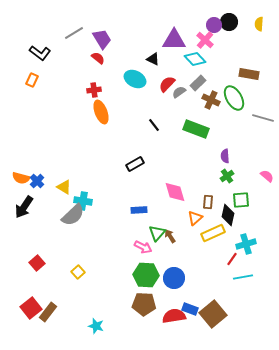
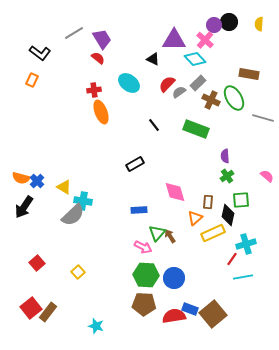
cyan ellipse at (135, 79): moved 6 px left, 4 px down; rotated 10 degrees clockwise
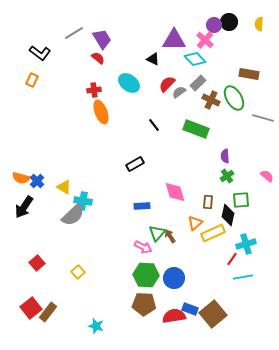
blue rectangle at (139, 210): moved 3 px right, 4 px up
orange triangle at (195, 218): moved 5 px down
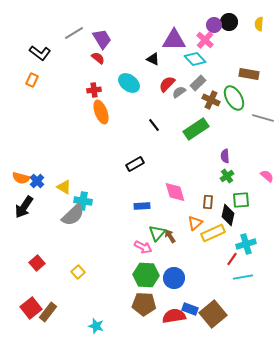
green rectangle at (196, 129): rotated 55 degrees counterclockwise
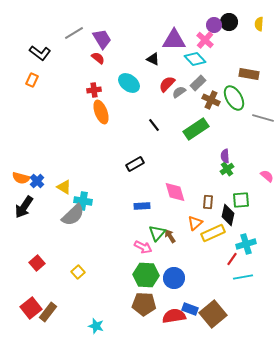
green cross at (227, 176): moved 7 px up
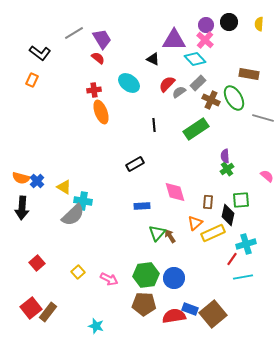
purple circle at (214, 25): moved 8 px left
black line at (154, 125): rotated 32 degrees clockwise
black arrow at (24, 207): moved 2 px left, 1 px down; rotated 30 degrees counterclockwise
pink arrow at (143, 247): moved 34 px left, 32 px down
green hexagon at (146, 275): rotated 10 degrees counterclockwise
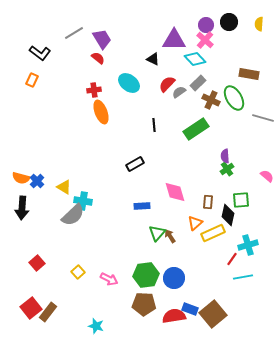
cyan cross at (246, 244): moved 2 px right, 1 px down
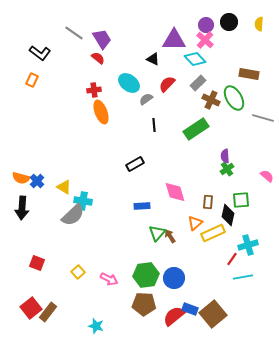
gray line at (74, 33): rotated 66 degrees clockwise
gray semicircle at (179, 92): moved 33 px left, 7 px down
red square at (37, 263): rotated 28 degrees counterclockwise
red semicircle at (174, 316): rotated 30 degrees counterclockwise
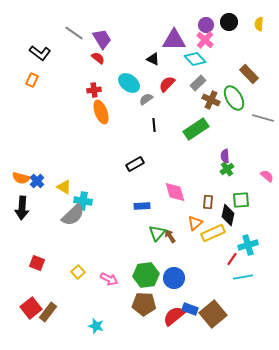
brown rectangle at (249, 74): rotated 36 degrees clockwise
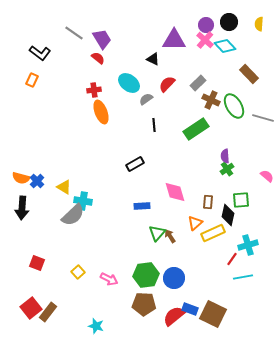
cyan diamond at (195, 59): moved 30 px right, 13 px up
green ellipse at (234, 98): moved 8 px down
brown square at (213, 314): rotated 24 degrees counterclockwise
